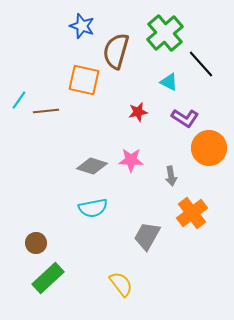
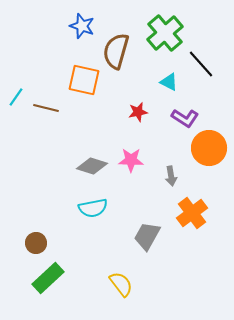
cyan line: moved 3 px left, 3 px up
brown line: moved 3 px up; rotated 20 degrees clockwise
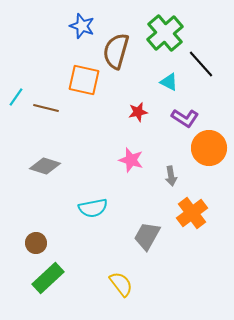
pink star: rotated 15 degrees clockwise
gray diamond: moved 47 px left
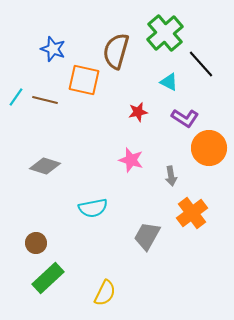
blue star: moved 29 px left, 23 px down
brown line: moved 1 px left, 8 px up
yellow semicircle: moved 16 px left, 9 px down; rotated 64 degrees clockwise
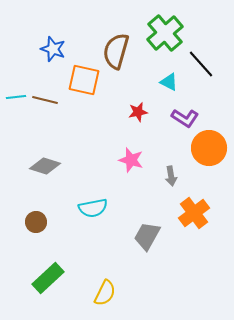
cyan line: rotated 48 degrees clockwise
orange cross: moved 2 px right
brown circle: moved 21 px up
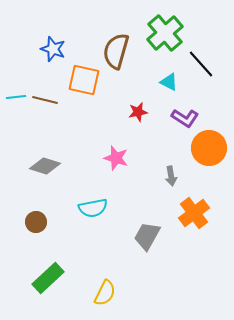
pink star: moved 15 px left, 2 px up
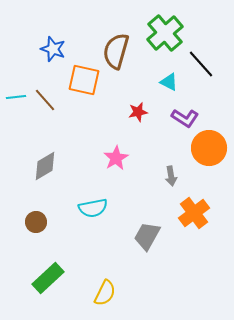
brown line: rotated 35 degrees clockwise
pink star: rotated 25 degrees clockwise
gray diamond: rotated 48 degrees counterclockwise
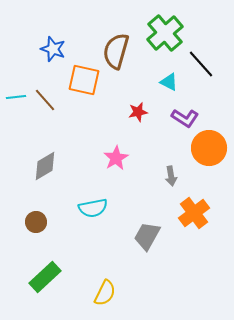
green rectangle: moved 3 px left, 1 px up
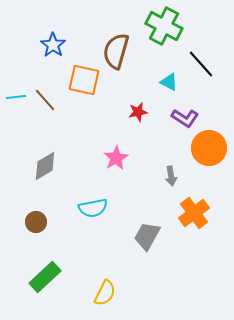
green cross: moved 1 px left, 7 px up; rotated 21 degrees counterclockwise
blue star: moved 4 px up; rotated 15 degrees clockwise
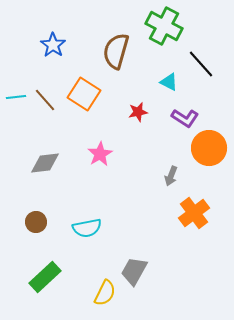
orange square: moved 14 px down; rotated 20 degrees clockwise
pink star: moved 16 px left, 4 px up
gray diamond: moved 3 px up; rotated 24 degrees clockwise
gray arrow: rotated 30 degrees clockwise
cyan semicircle: moved 6 px left, 20 px down
gray trapezoid: moved 13 px left, 35 px down
